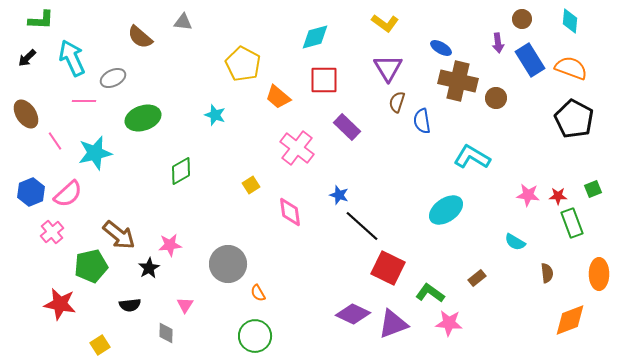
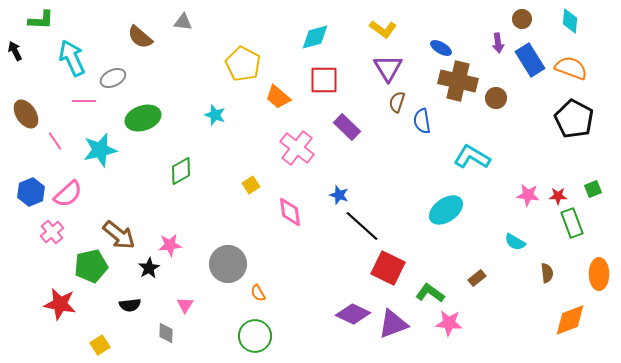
yellow L-shape at (385, 23): moved 2 px left, 6 px down
black arrow at (27, 58): moved 12 px left, 7 px up; rotated 108 degrees clockwise
cyan star at (95, 153): moved 5 px right, 3 px up
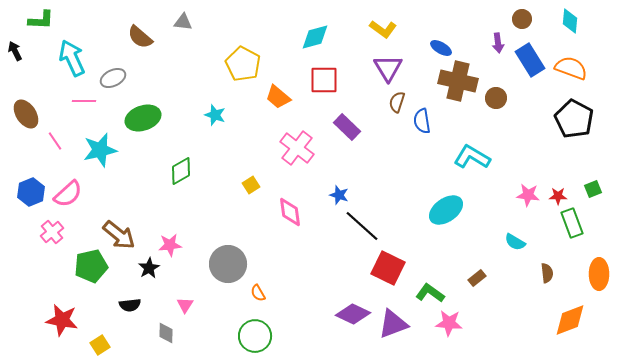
red star at (60, 304): moved 2 px right, 16 px down
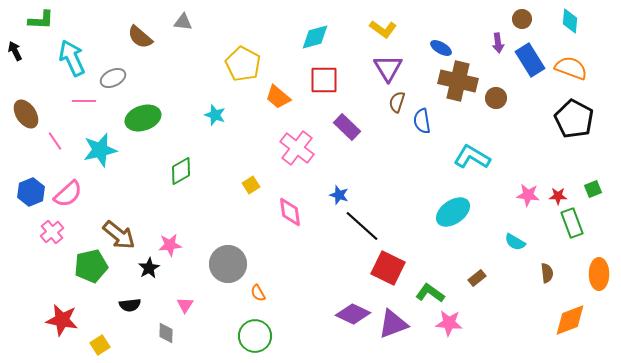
cyan ellipse at (446, 210): moved 7 px right, 2 px down
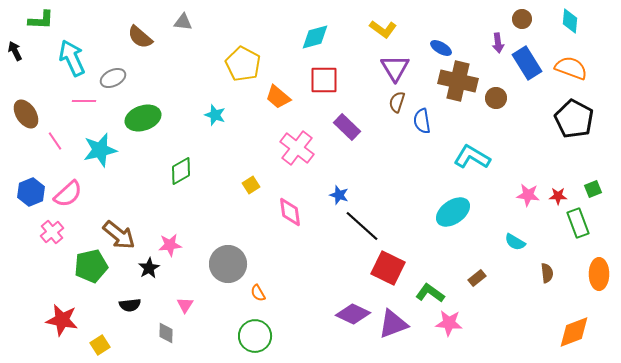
blue rectangle at (530, 60): moved 3 px left, 3 px down
purple triangle at (388, 68): moved 7 px right
green rectangle at (572, 223): moved 6 px right
orange diamond at (570, 320): moved 4 px right, 12 px down
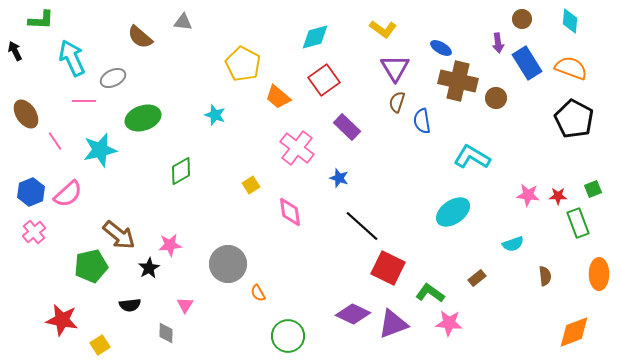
red square at (324, 80): rotated 36 degrees counterclockwise
blue star at (339, 195): moved 17 px up
pink cross at (52, 232): moved 18 px left
cyan semicircle at (515, 242): moved 2 px left, 2 px down; rotated 50 degrees counterclockwise
brown semicircle at (547, 273): moved 2 px left, 3 px down
green circle at (255, 336): moved 33 px right
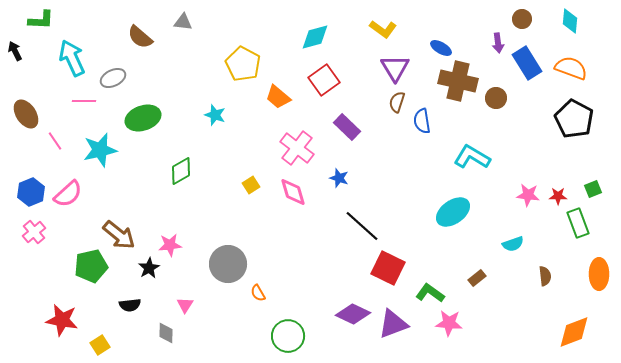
pink diamond at (290, 212): moved 3 px right, 20 px up; rotated 8 degrees counterclockwise
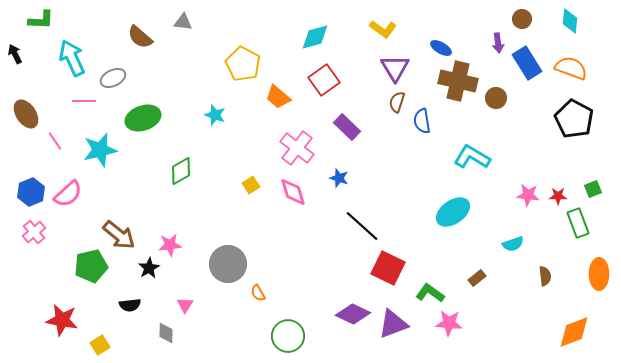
black arrow at (15, 51): moved 3 px down
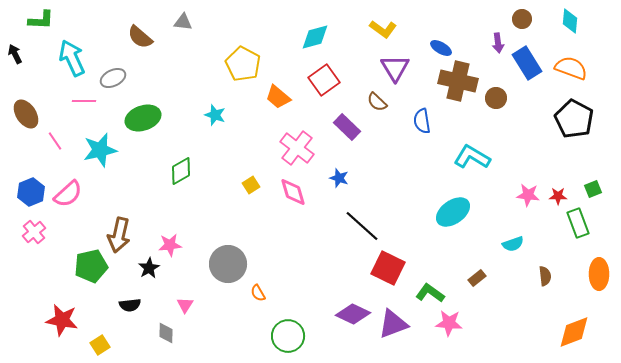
brown semicircle at (397, 102): moved 20 px left; rotated 65 degrees counterclockwise
brown arrow at (119, 235): rotated 64 degrees clockwise
